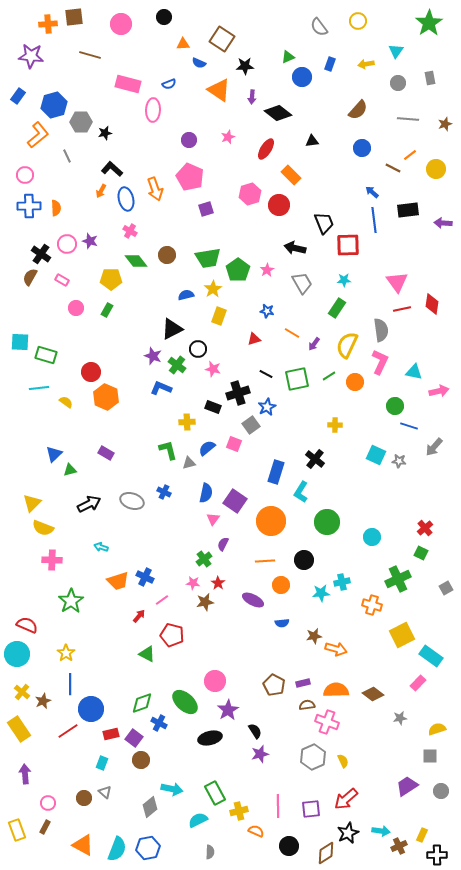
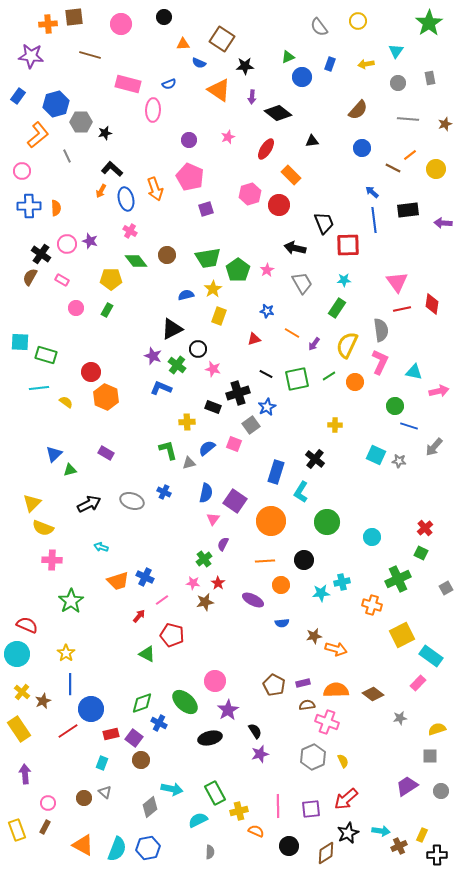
blue hexagon at (54, 105): moved 2 px right, 1 px up
pink circle at (25, 175): moved 3 px left, 4 px up
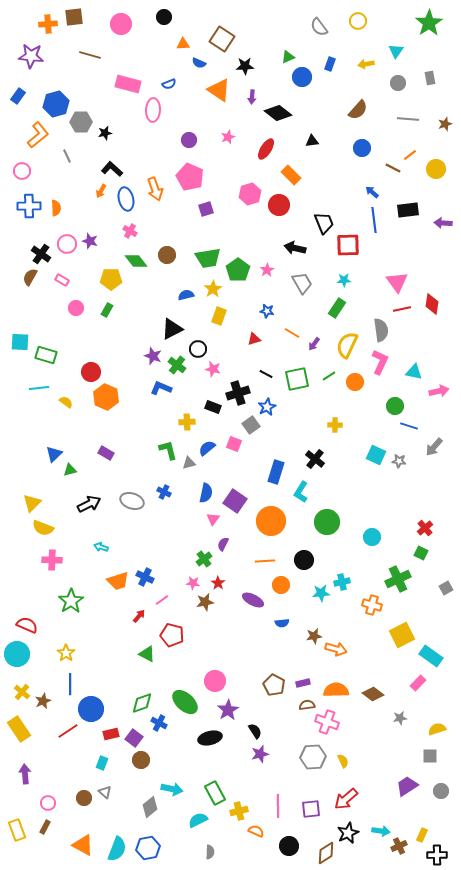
gray hexagon at (313, 757): rotated 20 degrees clockwise
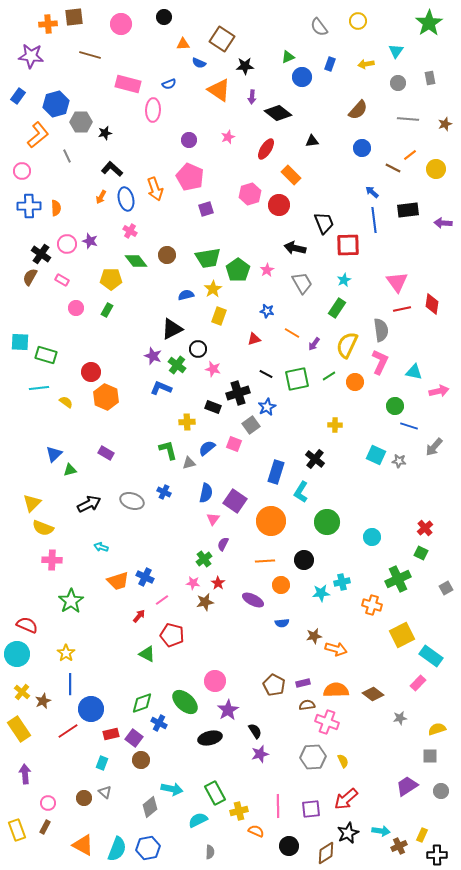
orange arrow at (101, 191): moved 6 px down
cyan star at (344, 280): rotated 24 degrees counterclockwise
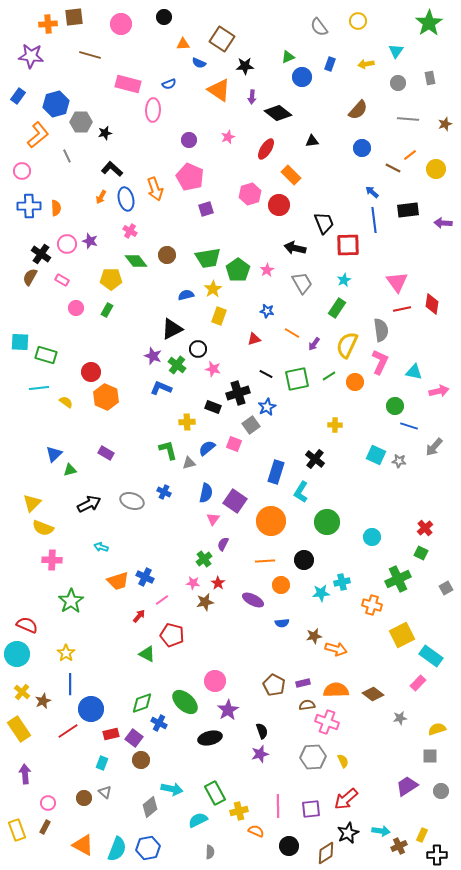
black semicircle at (255, 731): moved 7 px right; rotated 14 degrees clockwise
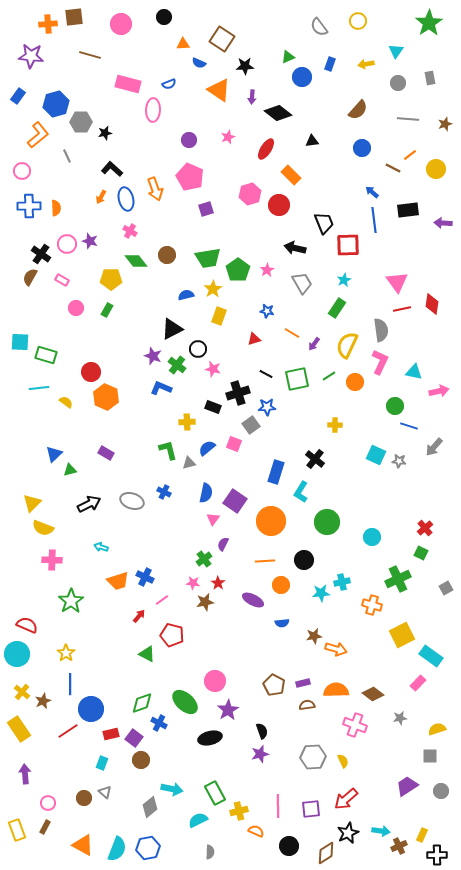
blue star at (267, 407): rotated 24 degrees clockwise
pink cross at (327, 722): moved 28 px right, 3 px down
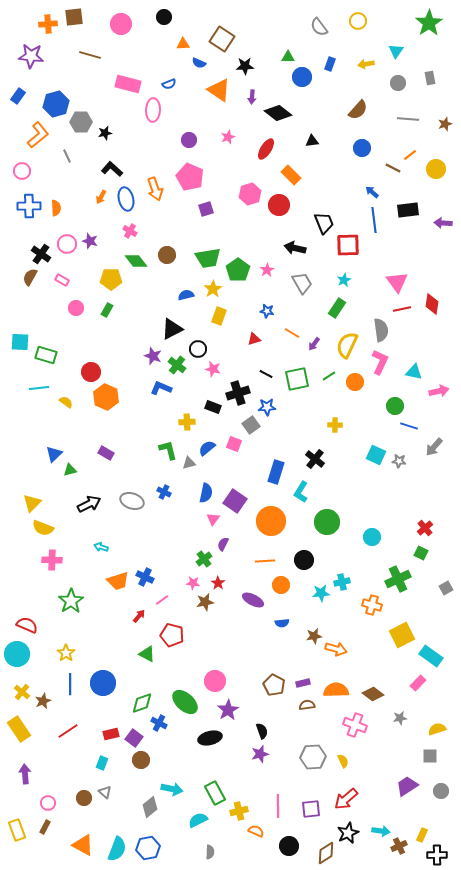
green triangle at (288, 57): rotated 24 degrees clockwise
blue circle at (91, 709): moved 12 px right, 26 px up
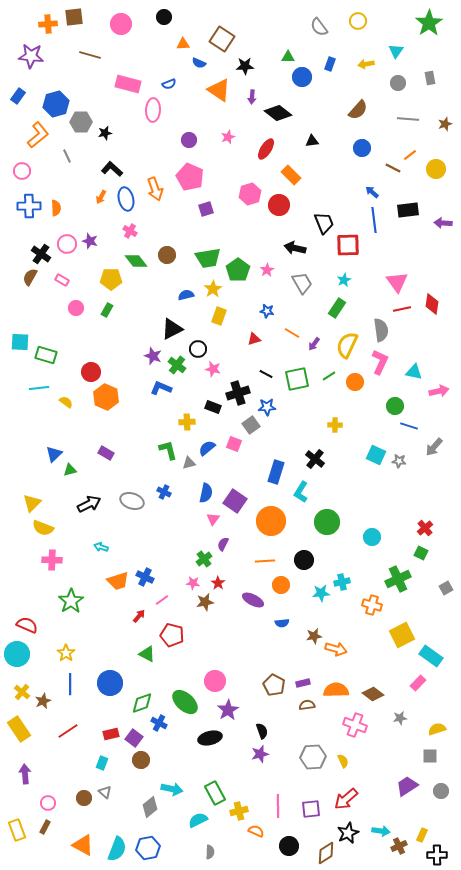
blue circle at (103, 683): moved 7 px right
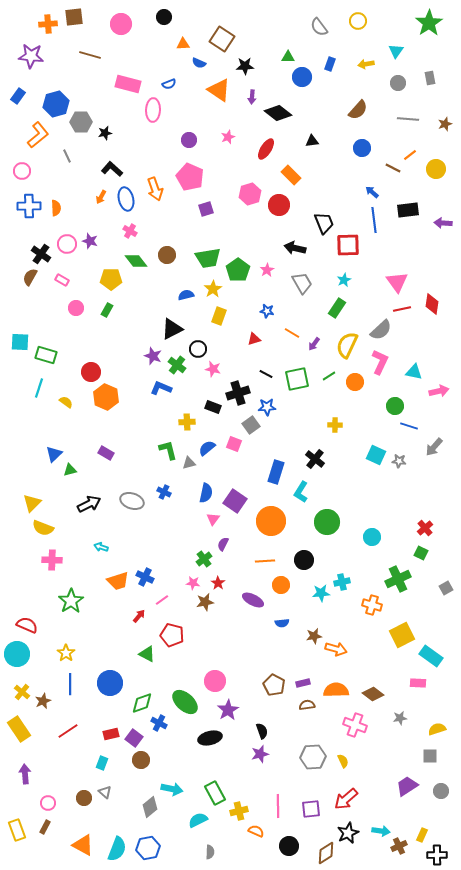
gray semicircle at (381, 330): rotated 55 degrees clockwise
cyan line at (39, 388): rotated 66 degrees counterclockwise
pink rectangle at (418, 683): rotated 49 degrees clockwise
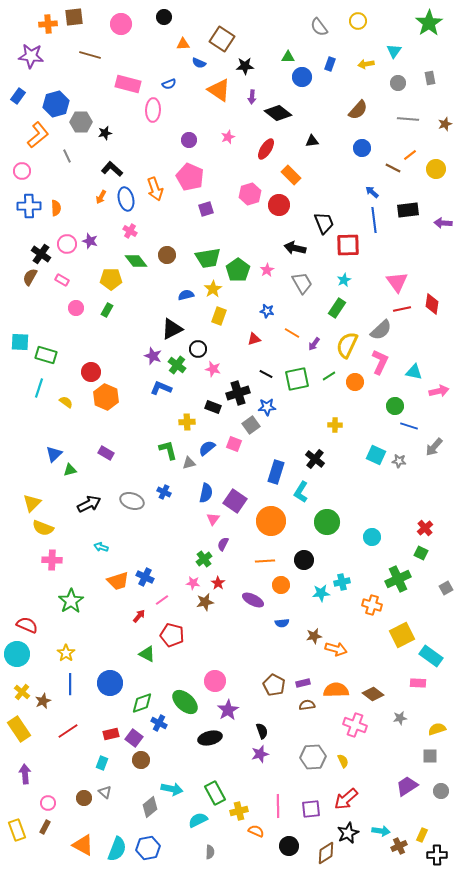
cyan triangle at (396, 51): moved 2 px left
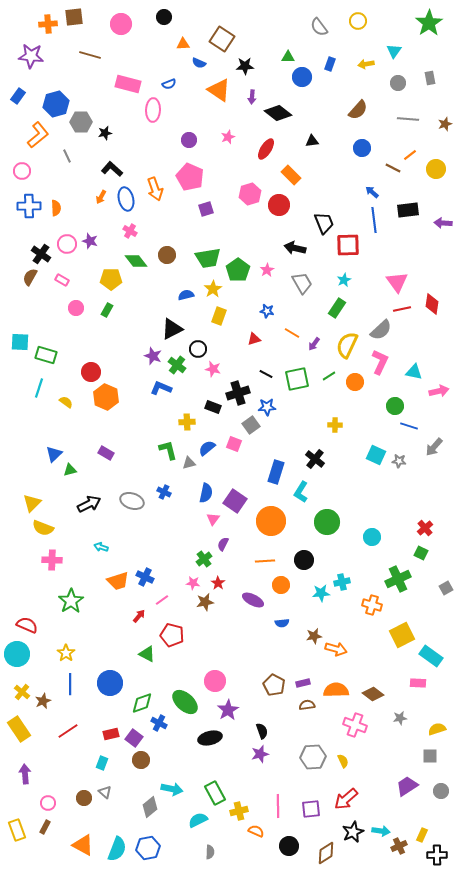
black star at (348, 833): moved 5 px right, 1 px up
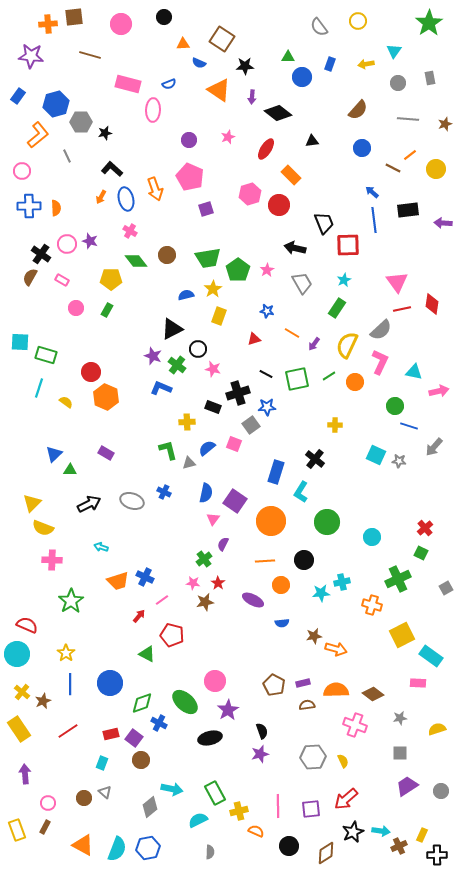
green triangle at (70, 470): rotated 16 degrees clockwise
gray square at (430, 756): moved 30 px left, 3 px up
